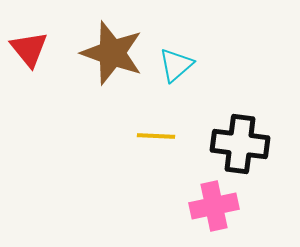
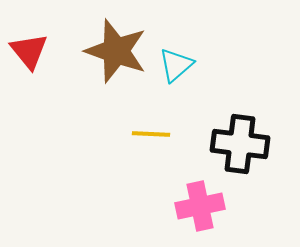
red triangle: moved 2 px down
brown star: moved 4 px right, 2 px up
yellow line: moved 5 px left, 2 px up
pink cross: moved 14 px left
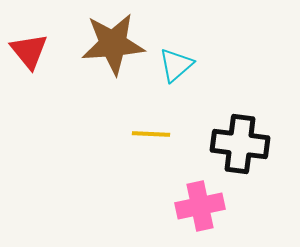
brown star: moved 3 px left, 7 px up; rotated 24 degrees counterclockwise
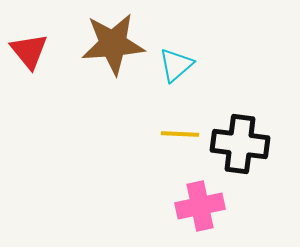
yellow line: moved 29 px right
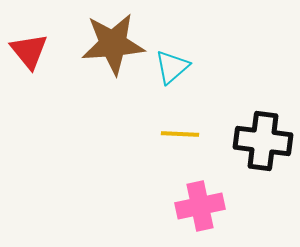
cyan triangle: moved 4 px left, 2 px down
black cross: moved 23 px right, 3 px up
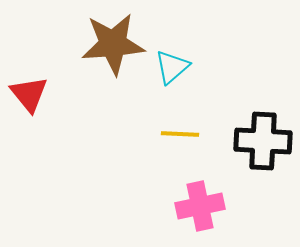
red triangle: moved 43 px down
black cross: rotated 4 degrees counterclockwise
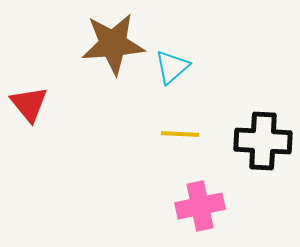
red triangle: moved 10 px down
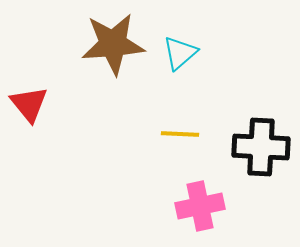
cyan triangle: moved 8 px right, 14 px up
black cross: moved 2 px left, 6 px down
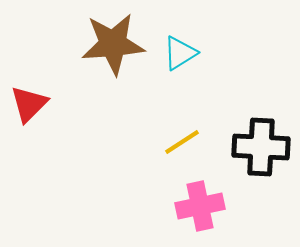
cyan triangle: rotated 9 degrees clockwise
red triangle: rotated 24 degrees clockwise
yellow line: moved 2 px right, 8 px down; rotated 36 degrees counterclockwise
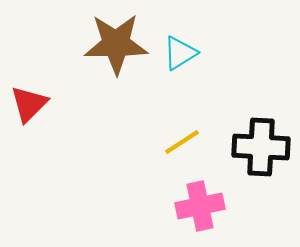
brown star: moved 3 px right; rotated 4 degrees clockwise
